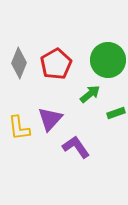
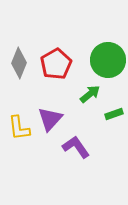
green rectangle: moved 2 px left, 1 px down
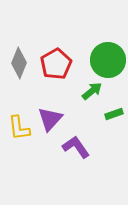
green arrow: moved 2 px right, 3 px up
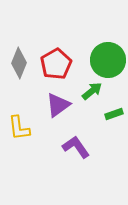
purple triangle: moved 8 px right, 14 px up; rotated 12 degrees clockwise
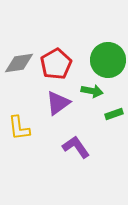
gray diamond: rotated 60 degrees clockwise
green arrow: rotated 50 degrees clockwise
purple triangle: moved 2 px up
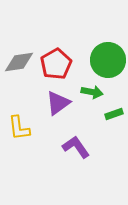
gray diamond: moved 1 px up
green arrow: moved 1 px down
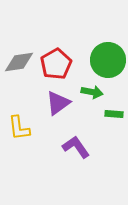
green rectangle: rotated 24 degrees clockwise
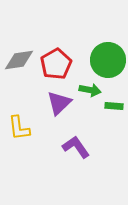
gray diamond: moved 2 px up
green arrow: moved 2 px left, 2 px up
purple triangle: moved 1 px right; rotated 8 degrees counterclockwise
green rectangle: moved 8 px up
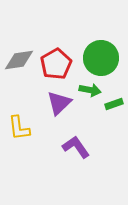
green circle: moved 7 px left, 2 px up
green rectangle: moved 2 px up; rotated 24 degrees counterclockwise
